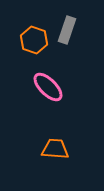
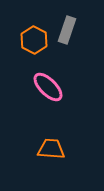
orange hexagon: rotated 8 degrees clockwise
orange trapezoid: moved 4 px left
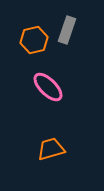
orange hexagon: rotated 20 degrees clockwise
orange trapezoid: rotated 20 degrees counterclockwise
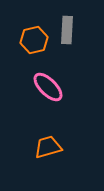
gray rectangle: rotated 16 degrees counterclockwise
orange trapezoid: moved 3 px left, 2 px up
